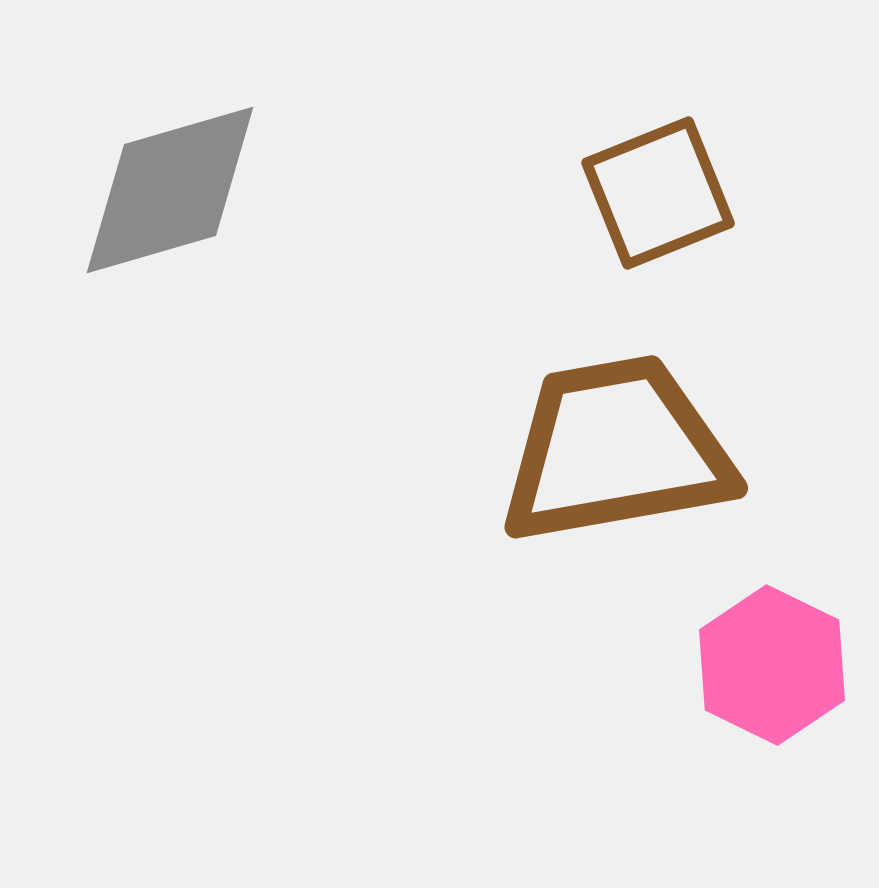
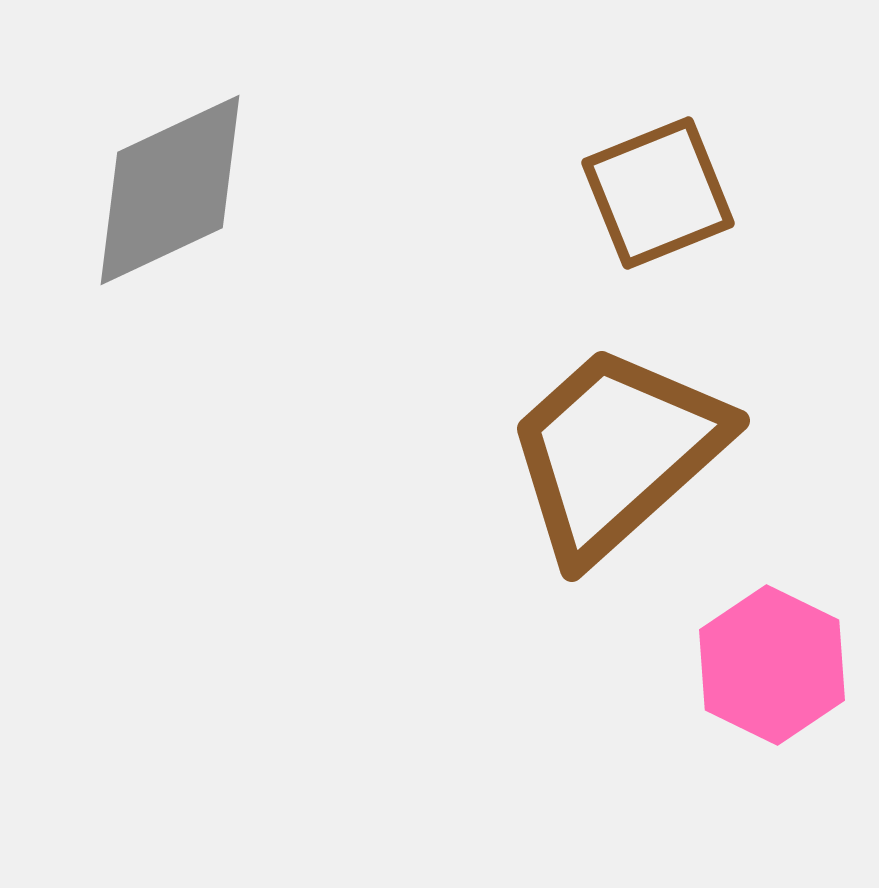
gray diamond: rotated 9 degrees counterclockwise
brown trapezoid: moved 2 px down; rotated 32 degrees counterclockwise
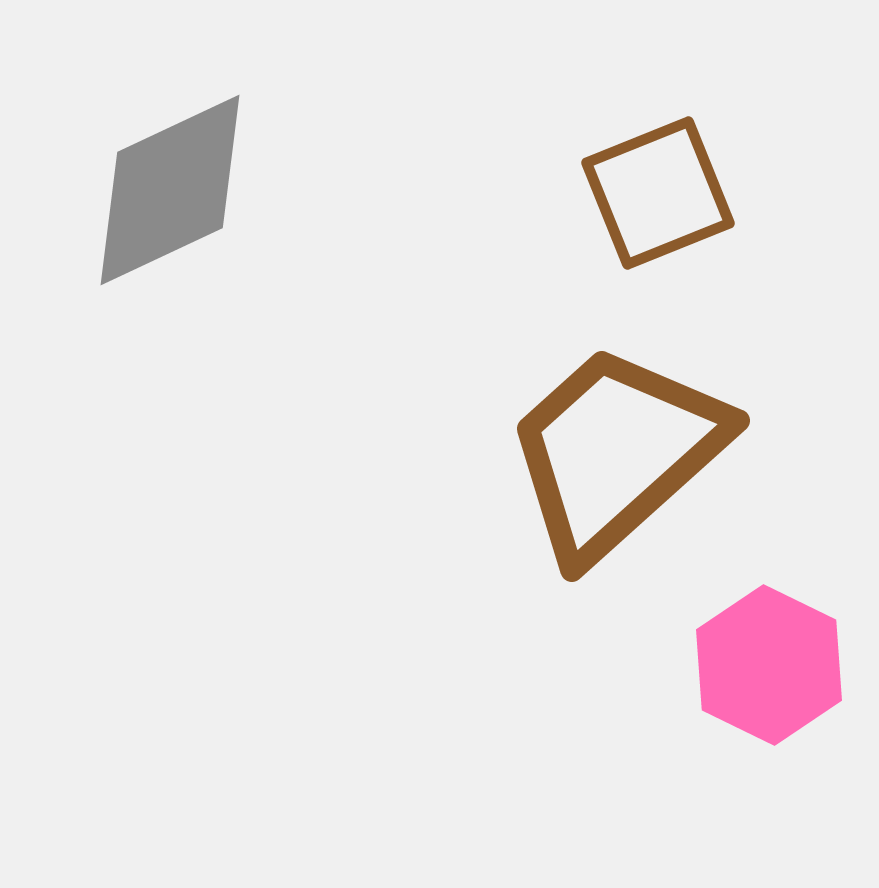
pink hexagon: moved 3 px left
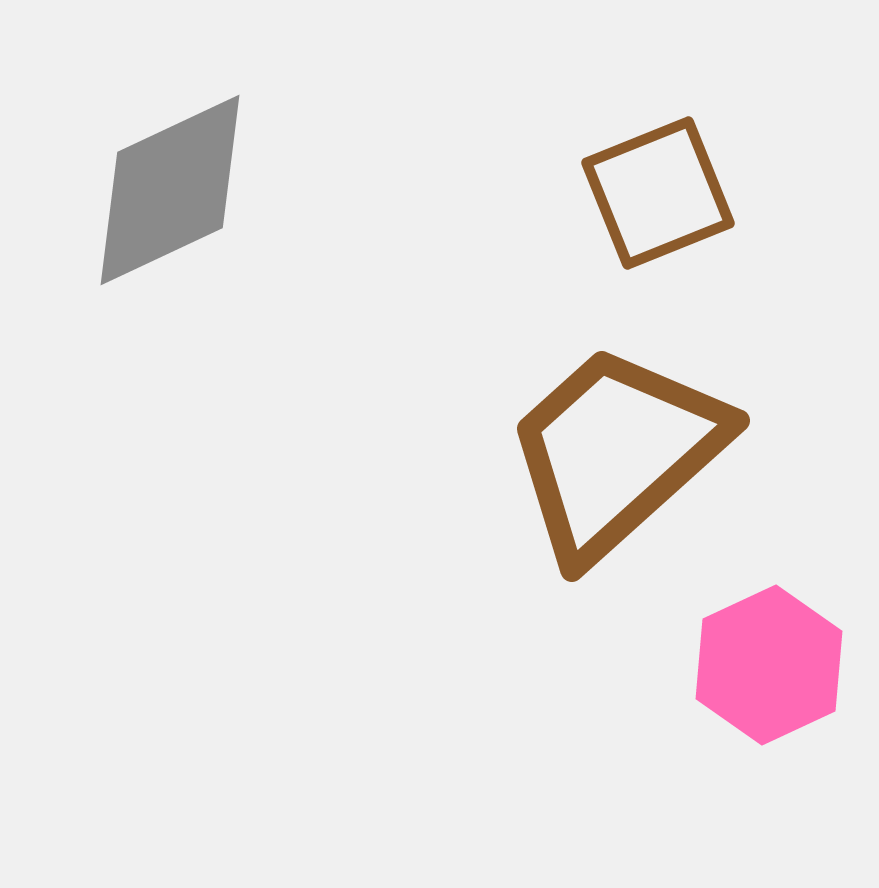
pink hexagon: rotated 9 degrees clockwise
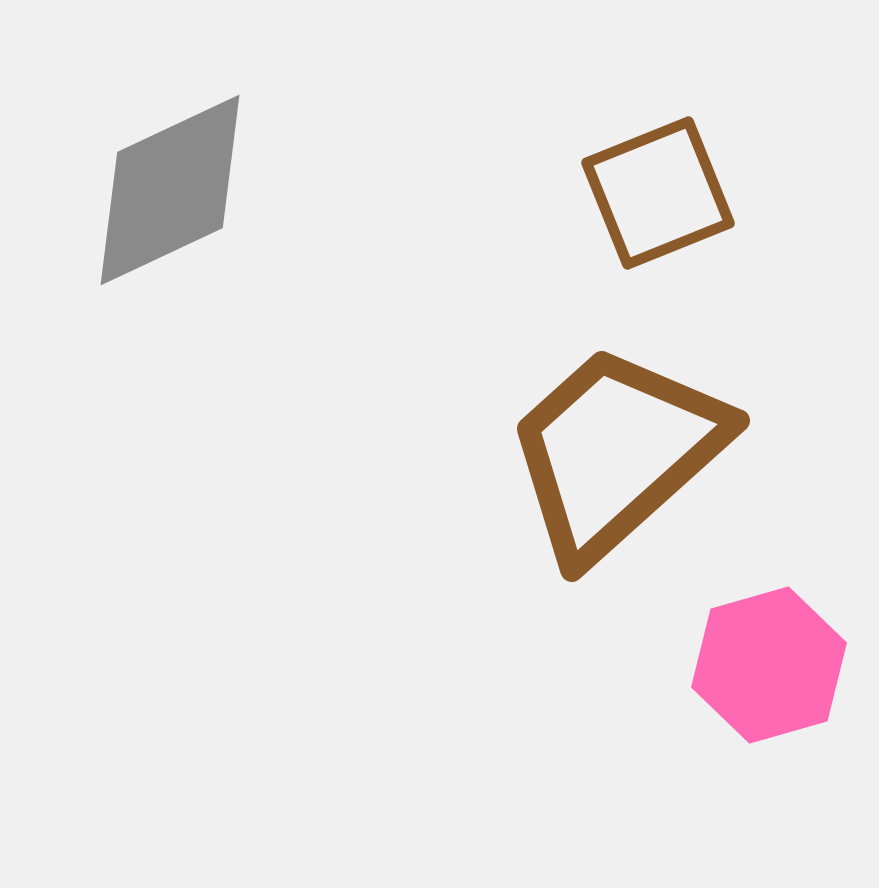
pink hexagon: rotated 9 degrees clockwise
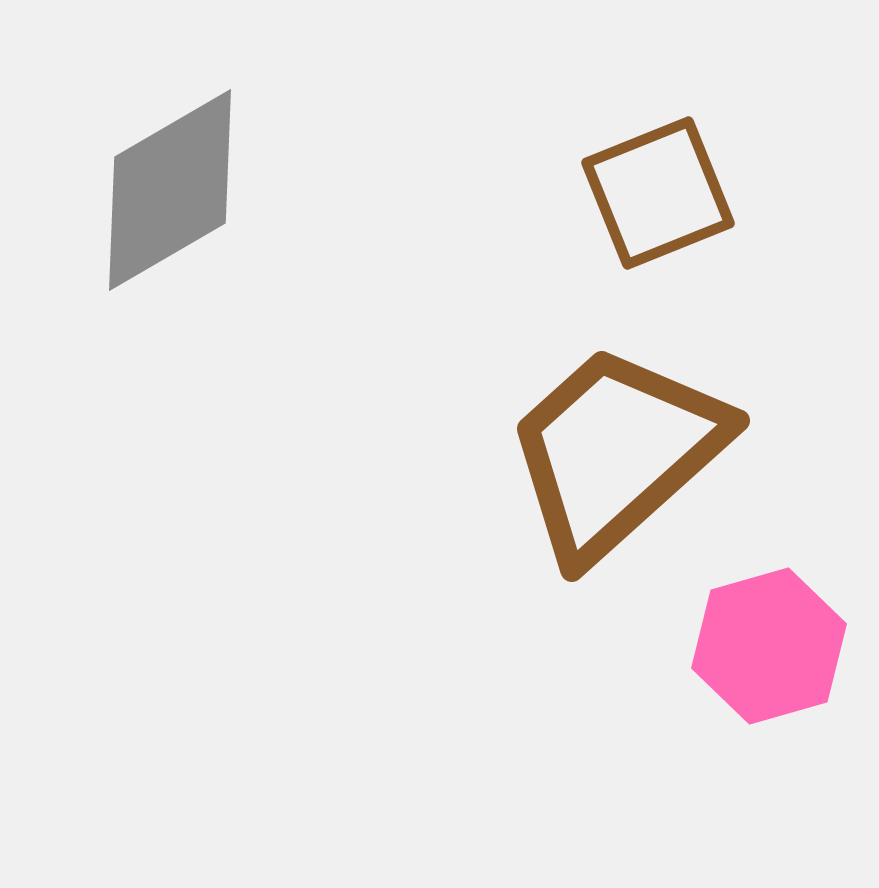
gray diamond: rotated 5 degrees counterclockwise
pink hexagon: moved 19 px up
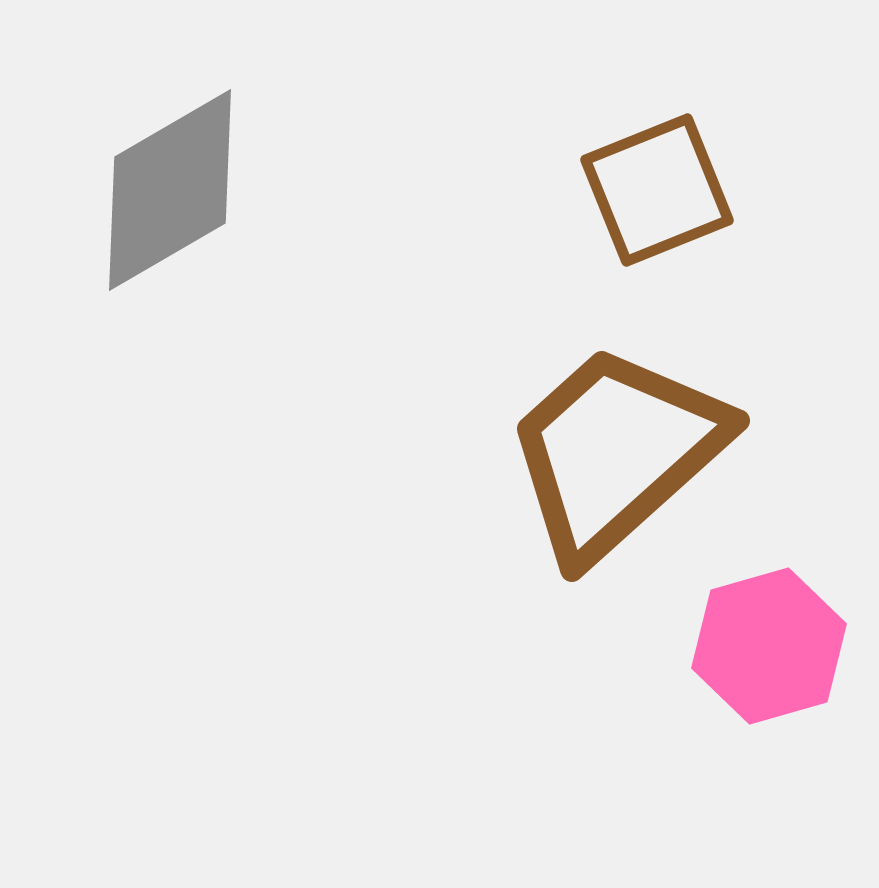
brown square: moved 1 px left, 3 px up
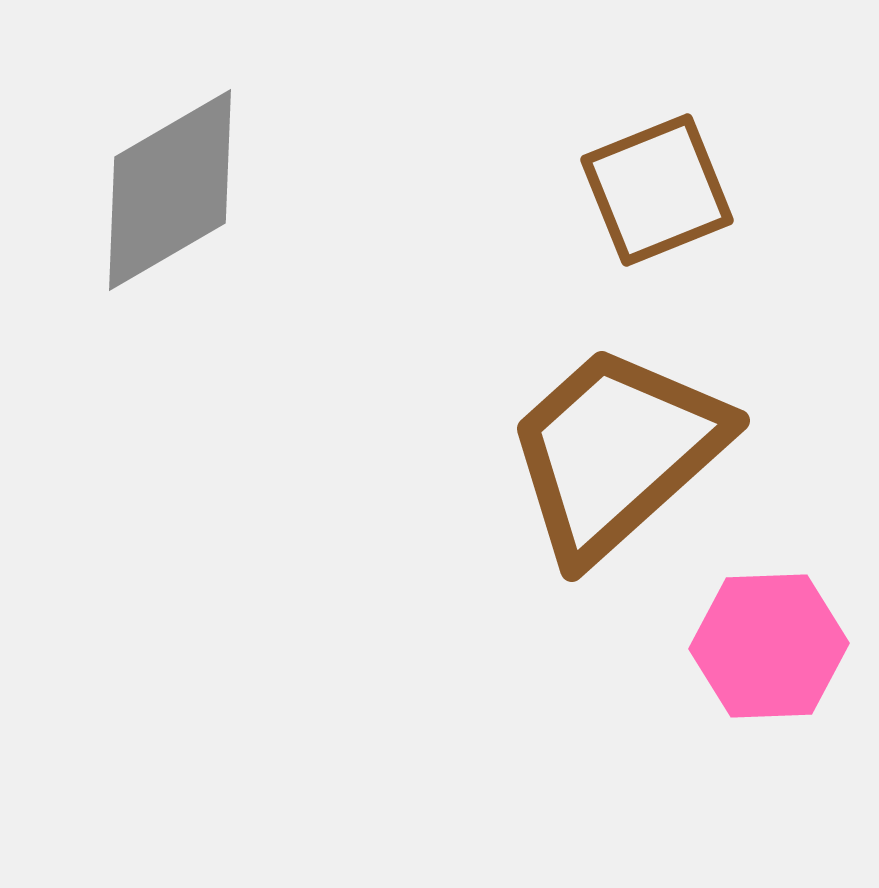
pink hexagon: rotated 14 degrees clockwise
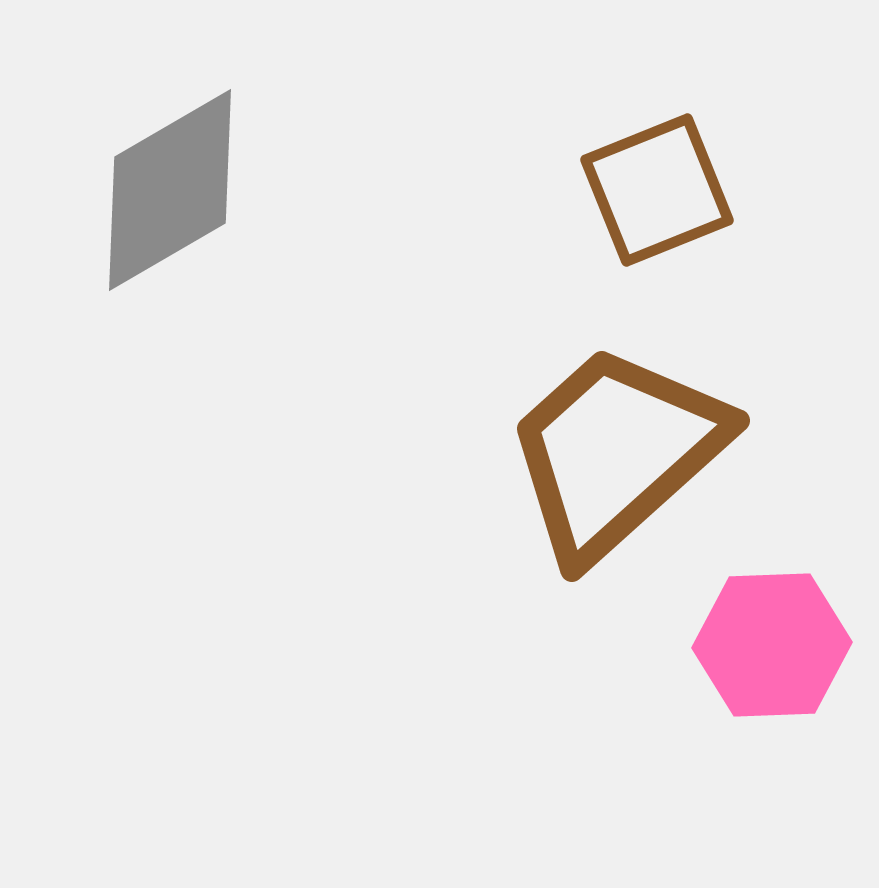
pink hexagon: moved 3 px right, 1 px up
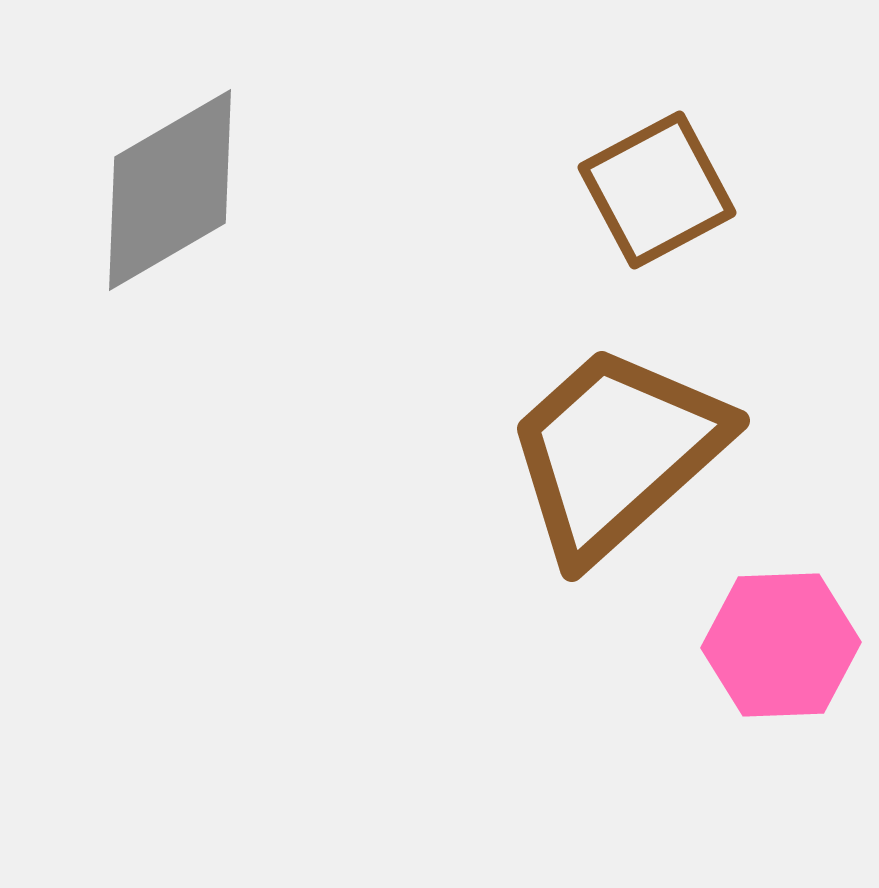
brown square: rotated 6 degrees counterclockwise
pink hexagon: moved 9 px right
